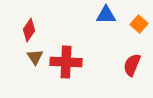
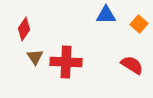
red diamond: moved 5 px left, 1 px up
red semicircle: rotated 100 degrees clockwise
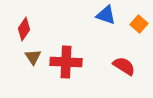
blue triangle: rotated 20 degrees clockwise
brown triangle: moved 2 px left
red semicircle: moved 8 px left, 1 px down
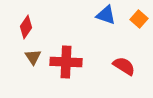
orange square: moved 5 px up
red diamond: moved 2 px right, 2 px up
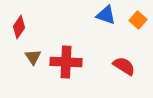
orange square: moved 1 px left, 1 px down
red diamond: moved 7 px left
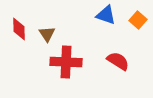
red diamond: moved 2 px down; rotated 35 degrees counterclockwise
brown triangle: moved 14 px right, 23 px up
red semicircle: moved 6 px left, 5 px up
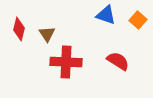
red diamond: rotated 15 degrees clockwise
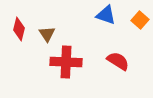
orange square: moved 2 px right
